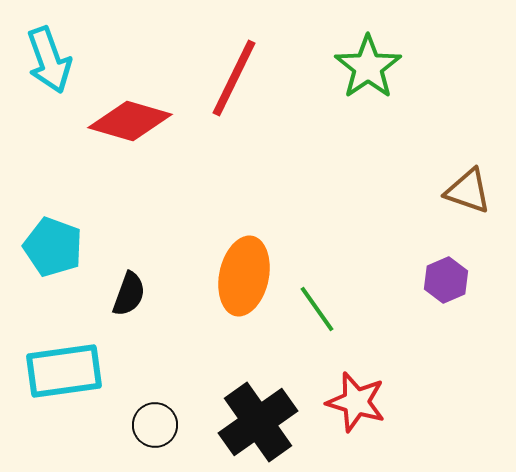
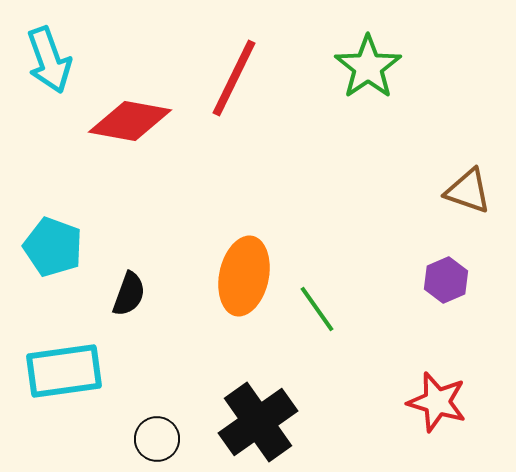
red diamond: rotated 6 degrees counterclockwise
red star: moved 81 px right
black circle: moved 2 px right, 14 px down
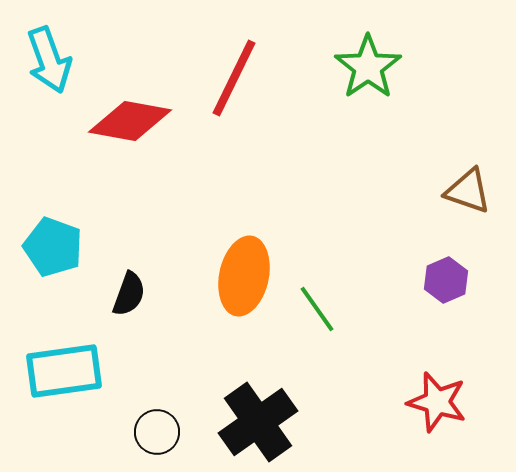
black circle: moved 7 px up
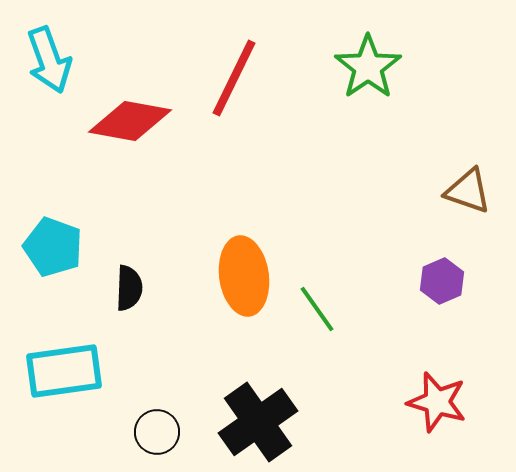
orange ellipse: rotated 20 degrees counterclockwise
purple hexagon: moved 4 px left, 1 px down
black semicircle: moved 6 px up; rotated 18 degrees counterclockwise
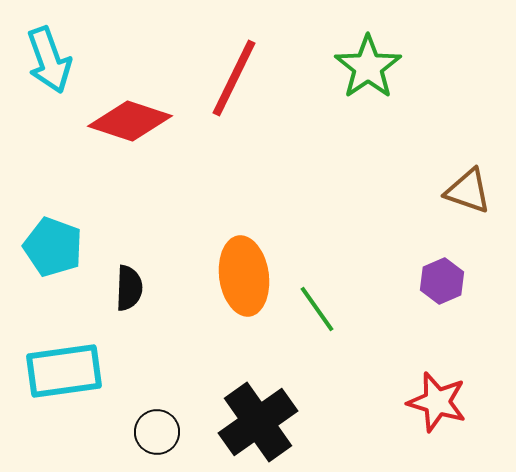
red diamond: rotated 8 degrees clockwise
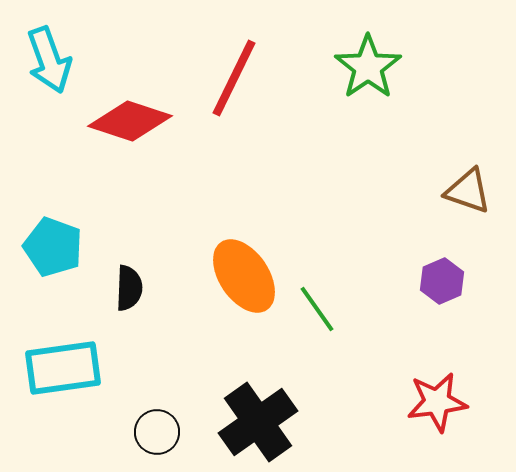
orange ellipse: rotated 26 degrees counterclockwise
cyan rectangle: moved 1 px left, 3 px up
red star: rotated 24 degrees counterclockwise
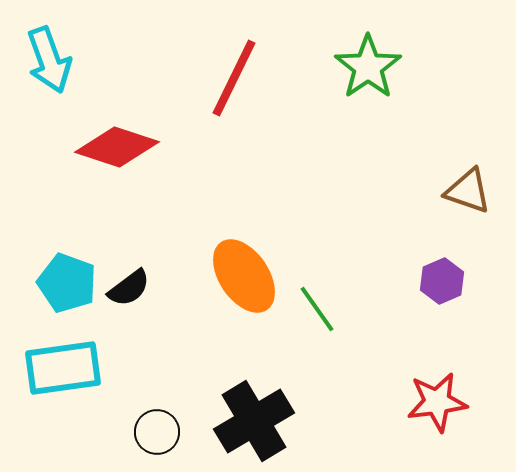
red diamond: moved 13 px left, 26 px down
cyan pentagon: moved 14 px right, 36 px down
black semicircle: rotated 51 degrees clockwise
black cross: moved 4 px left, 1 px up; rotated 4 degrees clockwise
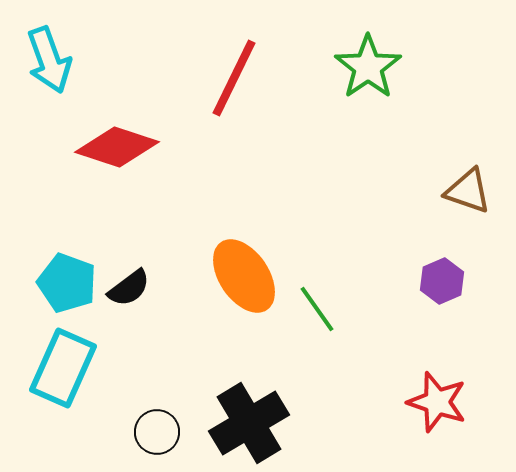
cyan rectangle: rotated 58 degrees counterclockwise
red star: rotated 26 degrees clockwise
black cross: moved 5 px left, 2 px down
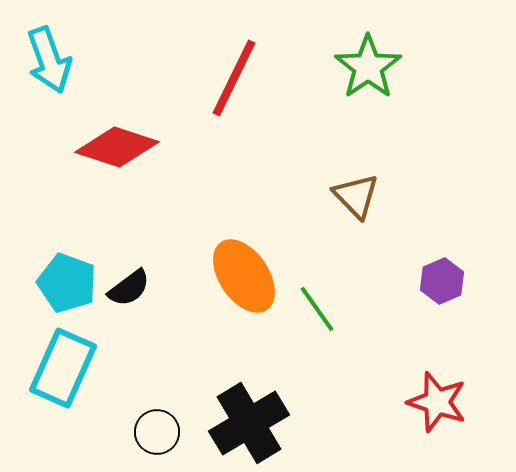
brown triangle: moved 112 px left, 5 px down; rotated 27 degrees clockwise
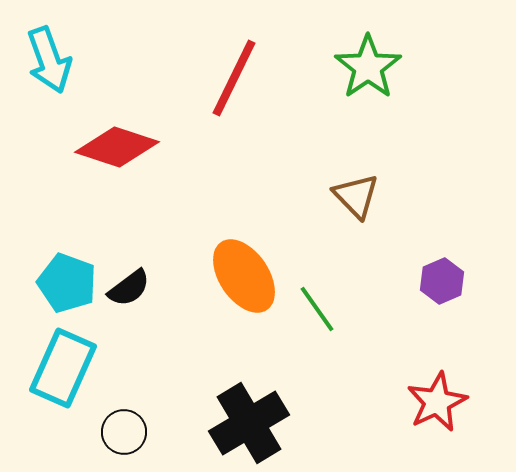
red star: rotated 28 degrees clockwise
black circle: moved 33 px left
